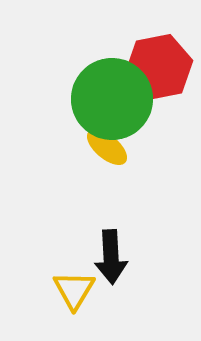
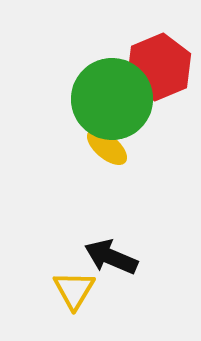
red hexagon: rotated 12 degrees counterclockwise
black arrow: rotated 116 degrees clockwise
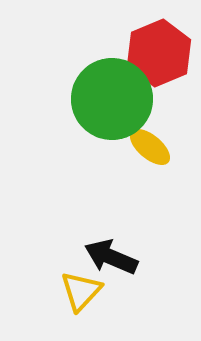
red hexagon: moved 14 px up
yellow ellipse: moved 43 px right
yellow triangle: moved 7 px right, 1 px down; rotated 12 degrees clockwise
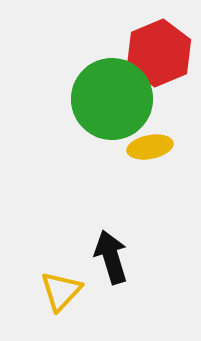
yellow ellipse: rotated 51 degrees counterclockwise
black arrow: rotated 50 degrees clockwise
yellow triangle: moved 20 px left
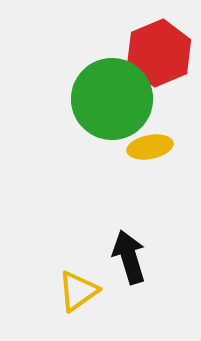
black arrow: moved 18 px right
yellow triangle: moved 17 px right; rotated 12 degrees clockwise
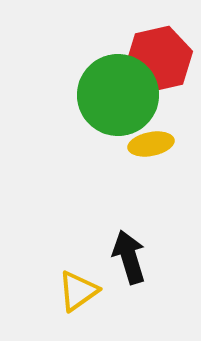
red hexagon: moved 6 px down; rotated 10 degrees clockwise
green circle: moved 6 px right, 4 px up
yellow ellipse: moved 1 px right, 3 px up
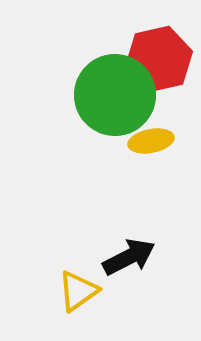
green circle: moved 3 px left
yellow ellipse: moved 3 px up
black arrow: rotated 80 degrees clockwise
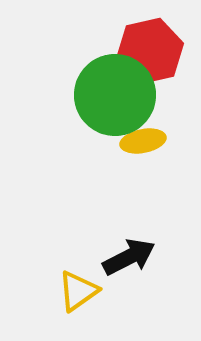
red hexagon: moved 9 px left, 8 px up
yellow ellipse: moved 8 px left
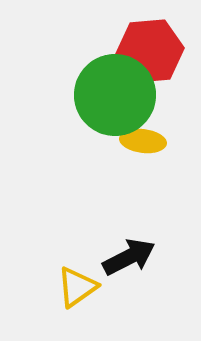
red hexagon: rotated 8 degrees clockwise
yellow ellipse: rotated 18 degrees clockwise
yellow triangle: moved 1 px left, 4 px up
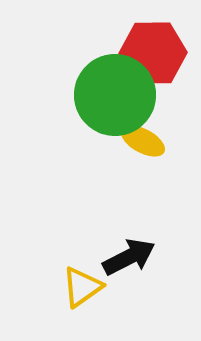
red hexagon: moved 3 px right, 2 px down; rotated 4 degrees clockwise
yellow ellipse: rotated 21 degrees clockwise
yellow triangle: moved 5 px right
